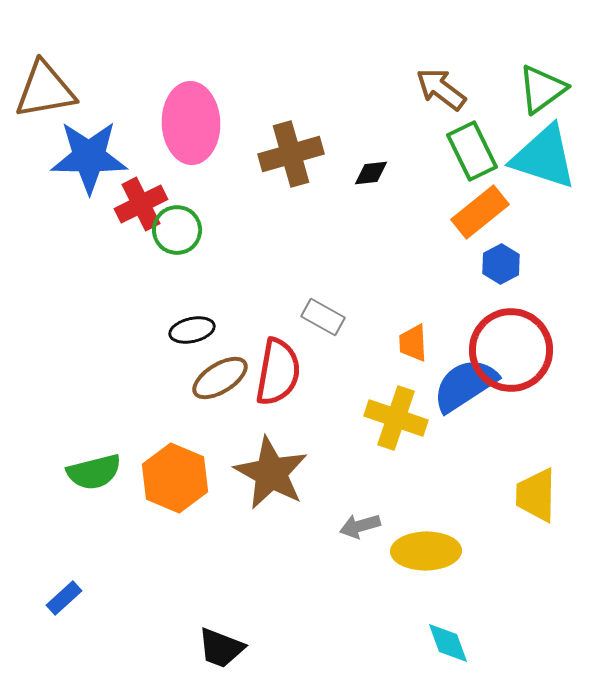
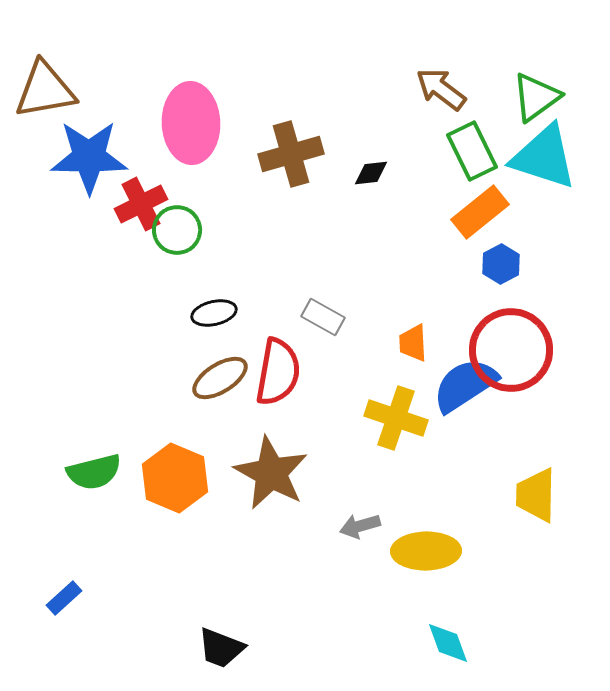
green triangle: moved 6 px left, 8 px down
black ellipse: moved 22 px right, 17 px up
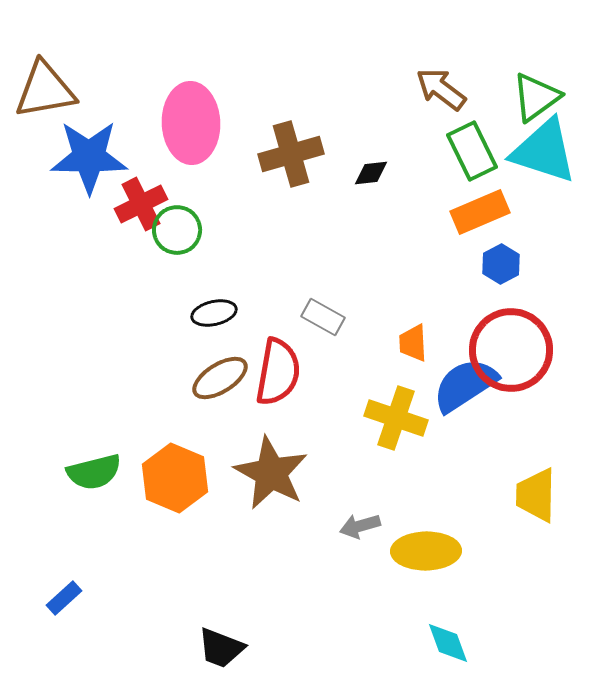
cyan triangle: moved 6 px up
orange rectangle: rotated 16 degrees clockwise
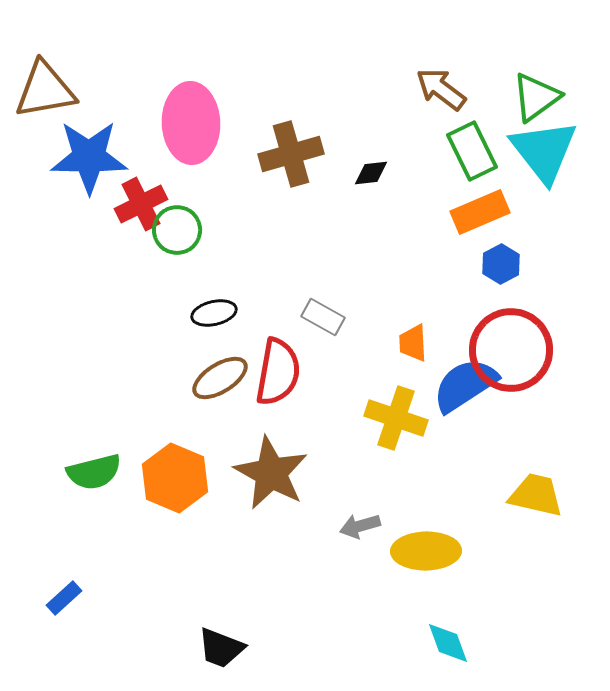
cyan triangle: rotated 34 degrees clockwise
yellow trapezoid: rotated 102 degrees clockwise
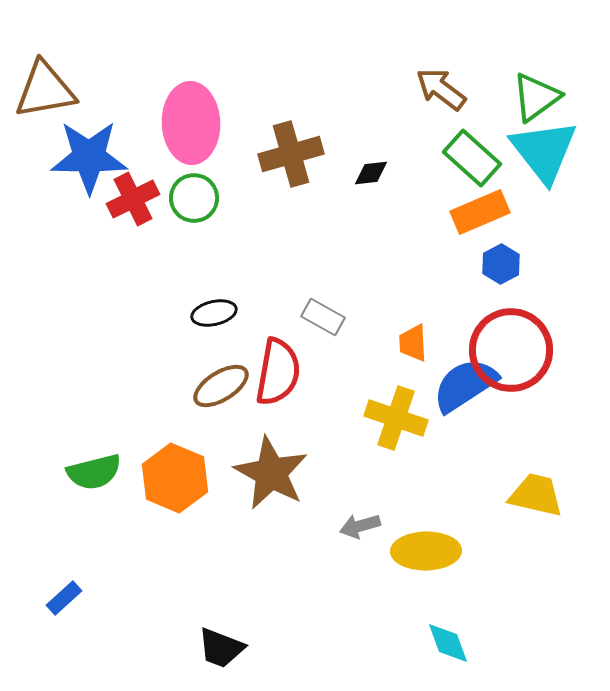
green rectangle: moved 7 px down; rotated 22 degrees counterclockwise
red cross: moved 8 px left, 5 px up
green circle: moved 17 px right, 32 px up
brown ellipse: moved 1 px right, 8 px down
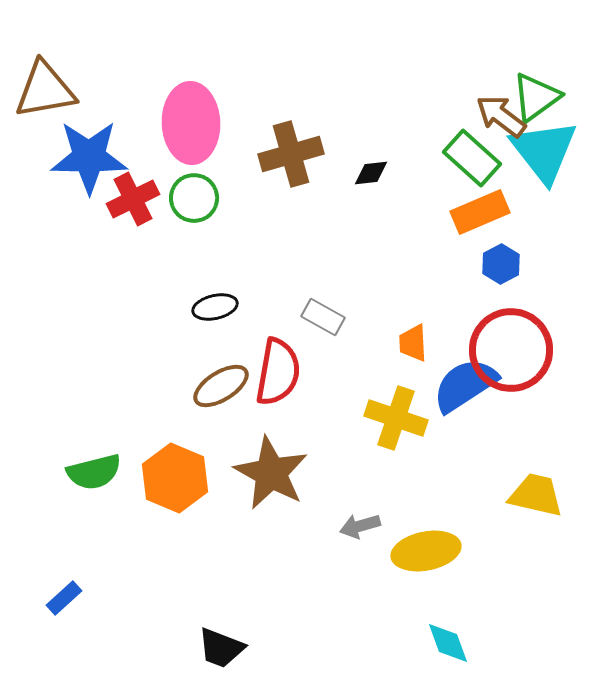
brown arrow: moved 60 px right, 27 px down
black ellipse: moved 1 px right, 6 px up
yellow ellipse: rotated 10 degrees counterclockwise
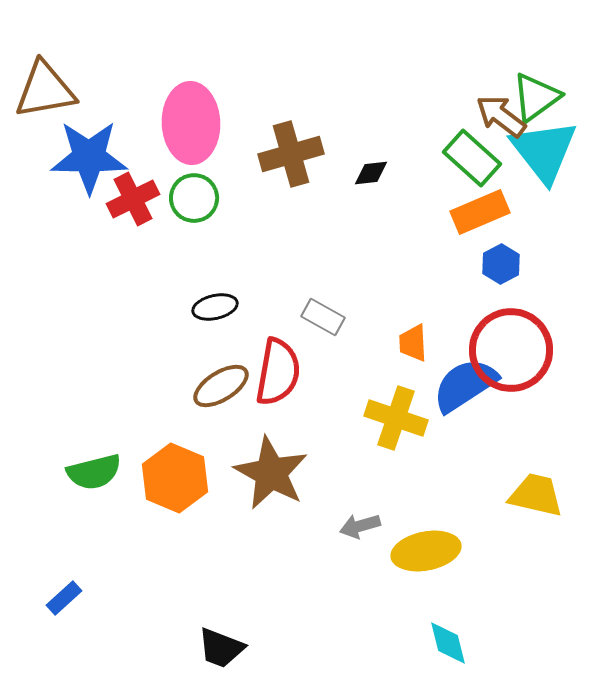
cyan diamond: rotated 6 degrees clockwise
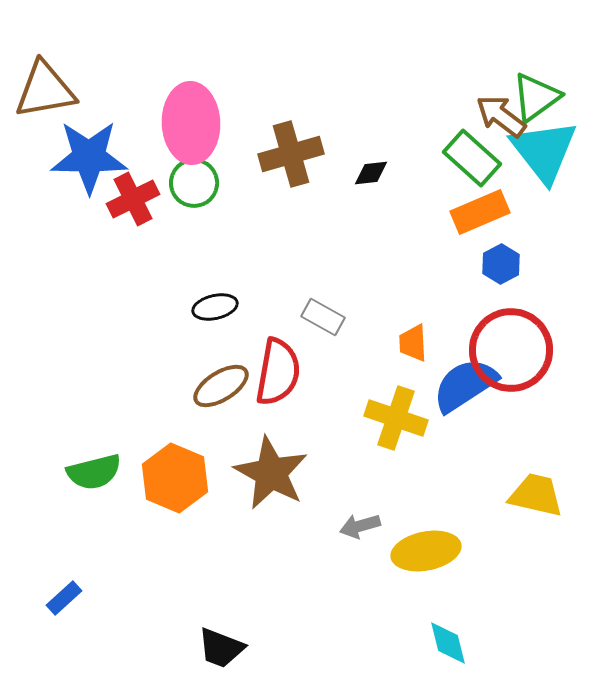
green circle: moved 15 px up
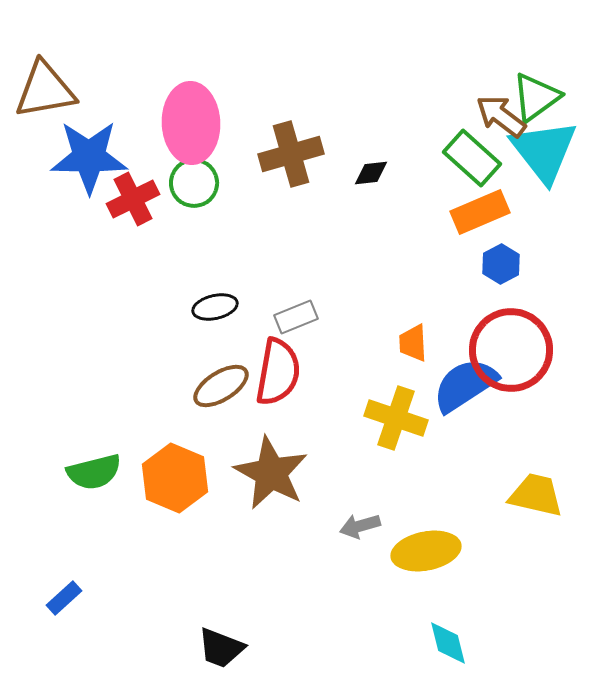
gray rectangle: moved 27 px left; rotated 51 degrees counterclockwise
